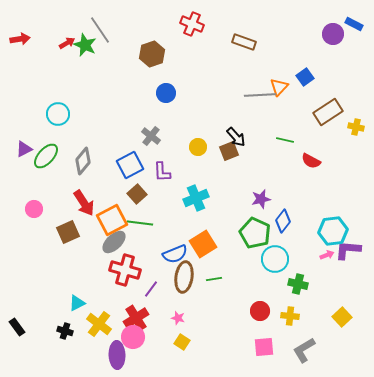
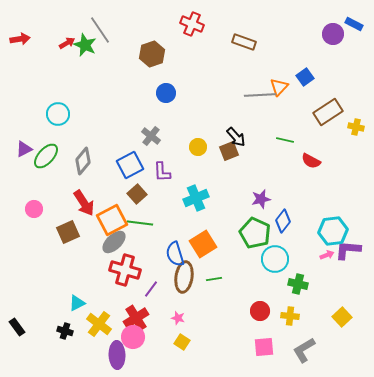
blue semicircle at (175, 254): rotated 95 degrees clockwise
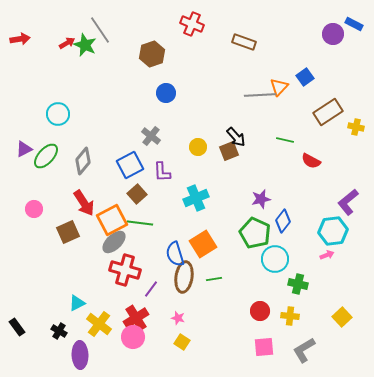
purple L-shape at (348, 250): moved 48 px up; rotated 44 degrees counterclockwise
black cross at (65, 331): moved 6 px left; rotated 14 degrees clockwise
purple ellipse at (117, 355): moved 37 px left
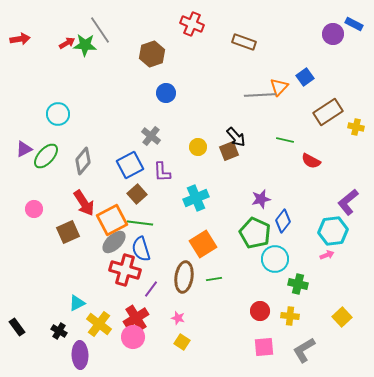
green star at (85, 45): rotated 20 degrees counterclockwise
blue semicircle at (175, 254): moved 34 px left, 5 px up
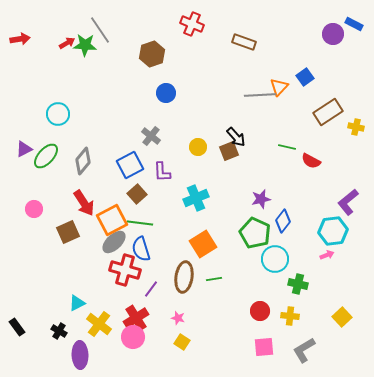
green line at (285, 140): moved 2 px right, 7 px down
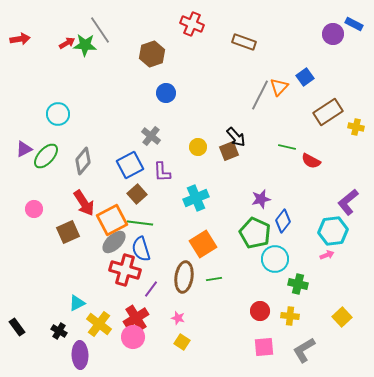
gray line at (260, 95): rotated 60 degrees counterclockwise
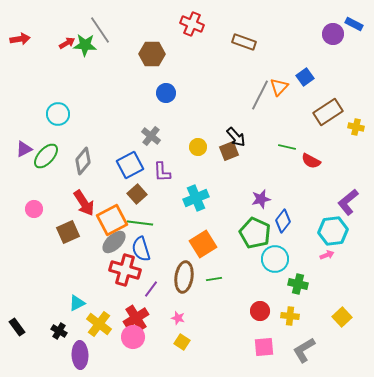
brown hexagon at (152, 54): rotated 20 degrees clockwise
